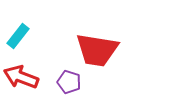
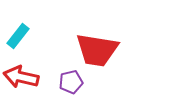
red arrow: rotated 8 degrees counterclockwise
purple pentagon: moved 2 px right; rotated 30 degrees counterclockwise
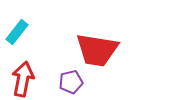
cyan rectangle: moved 1 px left, 4 px up
red arrow: moved 2 px right, 2 px down; rotated 88 degrees clockwise
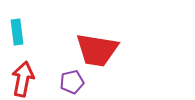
cyan rectangle: rotated 45 degrees counterclockwise
purple pentagon: moved 1 px right
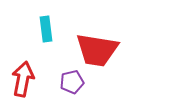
cyan rectangle: moved 29 px right, 3 px up
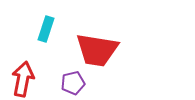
cyan rectangle: rotated 25 degrees clockwise
purple pentagon: moved 1 px right, 1 px down
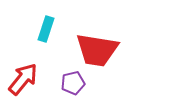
red arrow: rotated 28 degrees clockwise
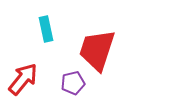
cyan rectangle: rotated 30 degrees counterclockwise
red trapezoid: rotated 99 degrees clockwise
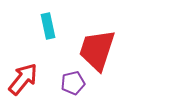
cyan rectangle: moved 2 px right, 3 px up
